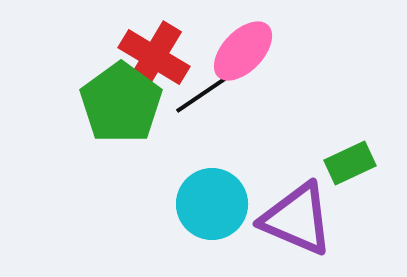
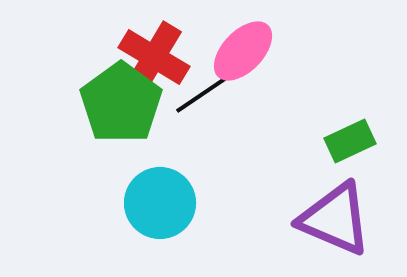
green rectangle: moved 22 px up
cyan circle: moved 52 px left, 1 px up
purple triangle: moved 38 px right
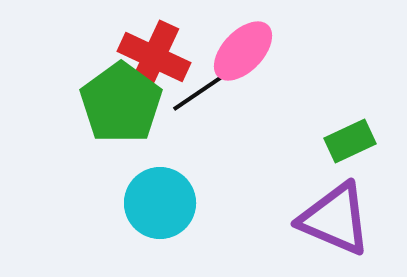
red cross: rotated 6 degrees counterclockwise
black line: moved 3 px left, 2 px up
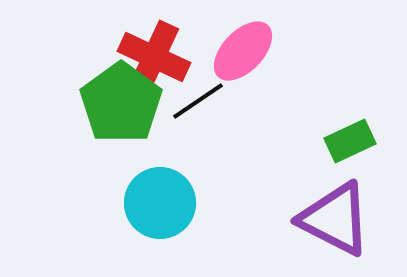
black line: moved 8 px down
purple triangle: rotated 4 degrees clockwise
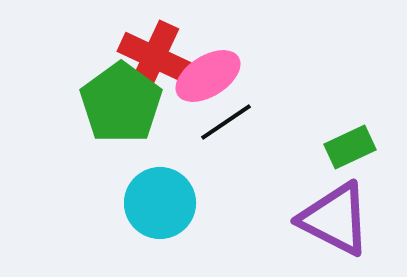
pink ellipse: moved 35 px left, 25 px down; rotated 14 degrees clockwise
black line: moved 28 px right, 21 px down
green rectangle: moved 6 px down
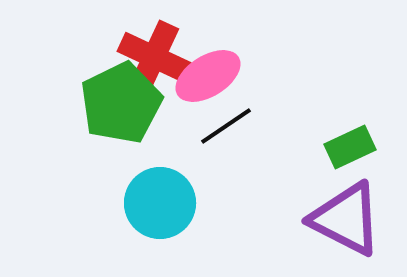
green pentagon: rotated 10 degrees clockwise
black line: moved 4 px down
purple triangle: moved 11 px right
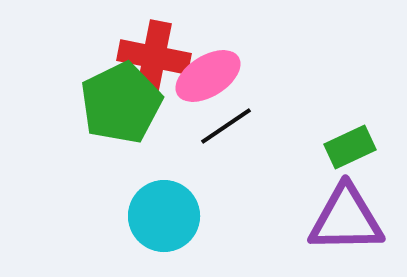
red cross: rotated 14 degrees counterclockwise
cyan circle: moved 4 px right, 13 px down
purple triangle: rotated 28 degrees counterclockwise
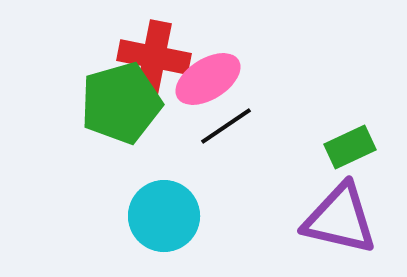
pink ellipse: moved 3 px down
green pentagon: rotated 10 degrees clockwise
purple triangle: moved 6 px left; rotated 14 degrees clockwise
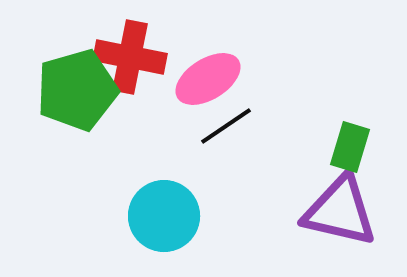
red cross: moved 24 px left
green pentagon: moved 44 px left, 13 px up
green rectangle: rotated 48 degrees counterclockwise
purple triangle: moved 8 px up
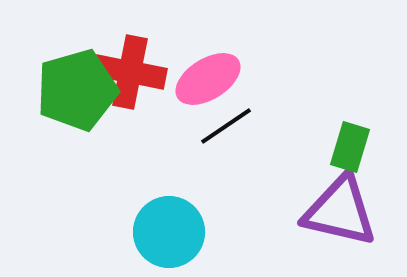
red cross: moved 15 px down
cyan circle: moved 5 px right, 16 px down
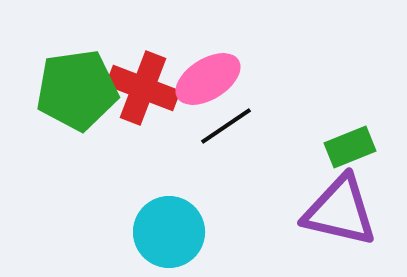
red cross: moved 13 px right, 16 px down; rotated 10 degrees clockwise
green pentagon: rotated 8 degrees clockwise
green rectangle: rotated 51 degrees clockwise
